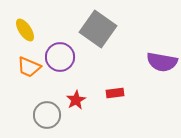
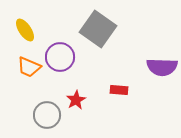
purple semicircle: moved 5 px down; rotated 8 degrees counterclockwise
red rectangle: moved 4 px right, 3 px up; rotated 12 degrees clockwise
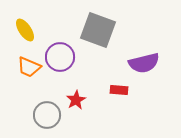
gray square: moved 1 px down; rotated 15 degrees counterclockwise
purple semicircle: moved 18 px left, 4 px up; rotated 16 degrees counterclockwise
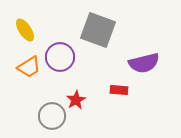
orange trapezoid: rotated 55 degrees counterclockwise
gray circle: moved 5 px right, 1 px down
